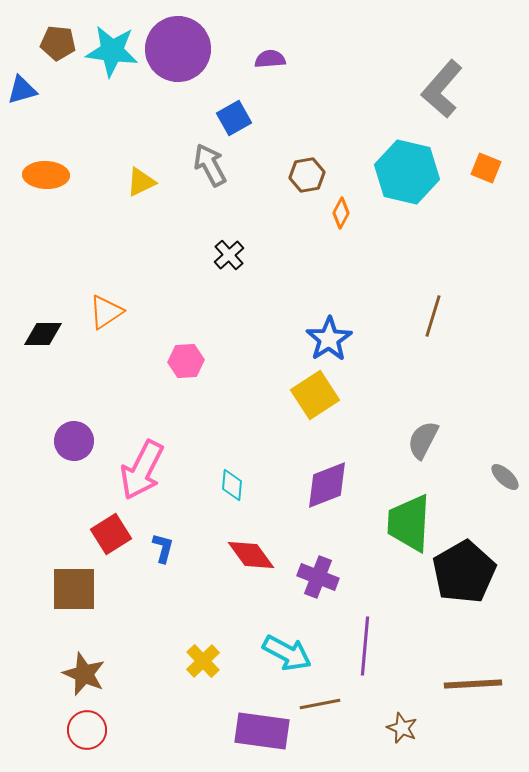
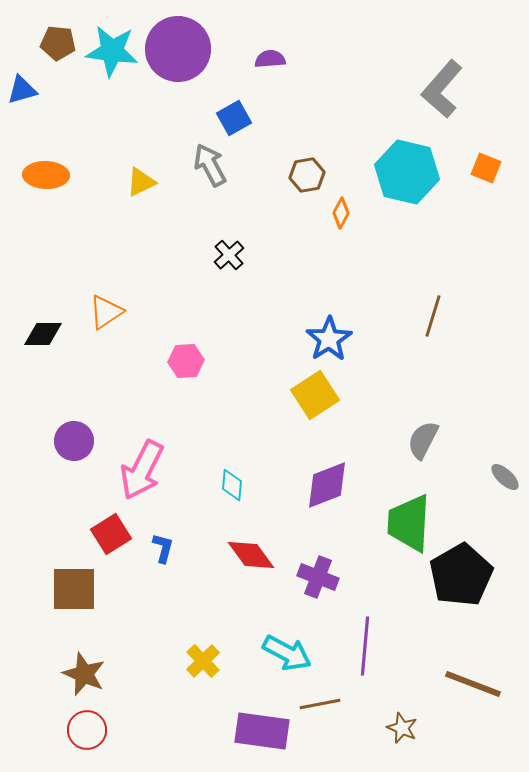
black pentagon at (464, 572): moved 3 px left, 3 px down
brown line at (473, 684): rotated 24 degrees clockwise
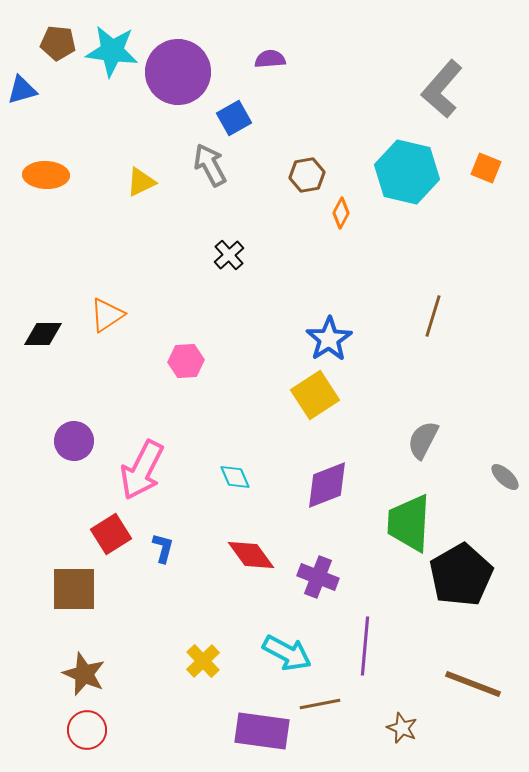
purple circle at (178, 49): moved 23 px down
orange triangle at (106, 312): moved 1 px right, 3 px down
cyan diamond at (232, 485): moved 3 px right, 8 px up; rotated 28 degrees counterclockwise
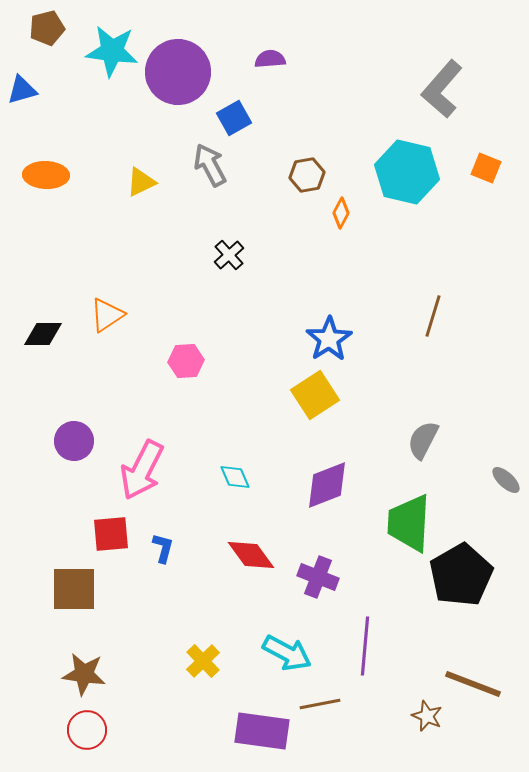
brown pentagon at (58, 43): moved 11 px left, 15 px up; rotated 20 degrees counterclockwise
gray ellipse at (505, 477): moved 1 px right, 3 px down
red square at (111, 534): rotated 27 degrees clockwise
brown star at (84, 674): rotated 15 degrees counterclockwise
brown star at (402, 728): moved 25 px right, 12 px up
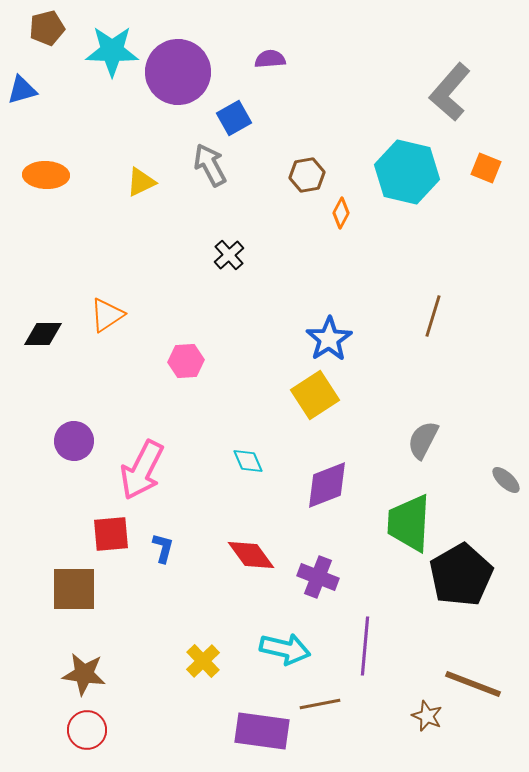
cyan star at (112, 51): rotated 6 degrees counterclockwise
gray L-shape at (442, 89): moved 8 px right, 3 px down
cyan diamond at (235, 477): moved 13 px right, 16 px up
cyan arrow at (287, 653): moved 2 px left, 4 px up; rotated 15 degrees counterclockwise
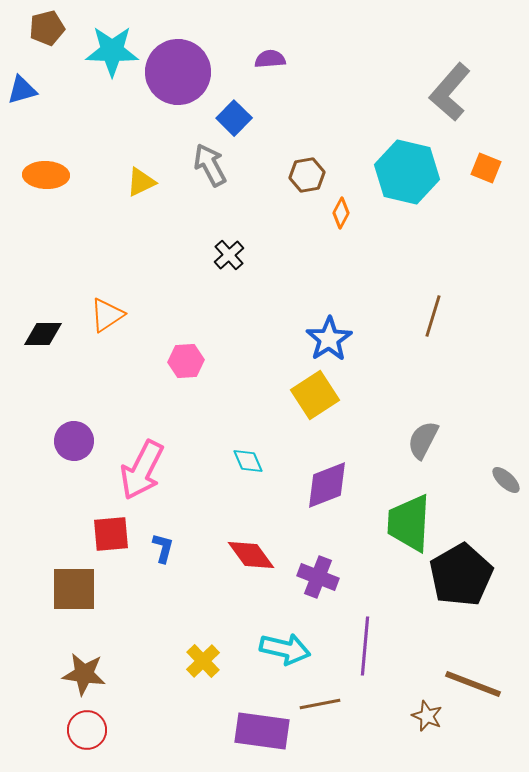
blue square at (234, 118): rotated 16 degrees counterclockwise
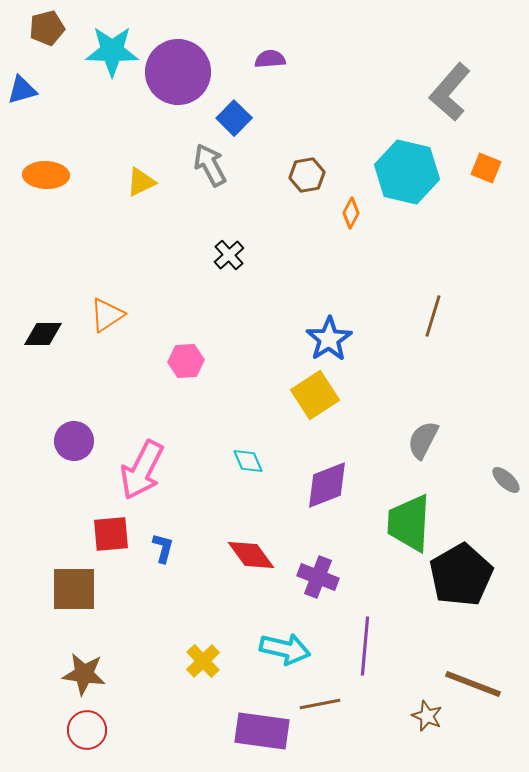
orange diamond at (341, 213): moved 10 px right
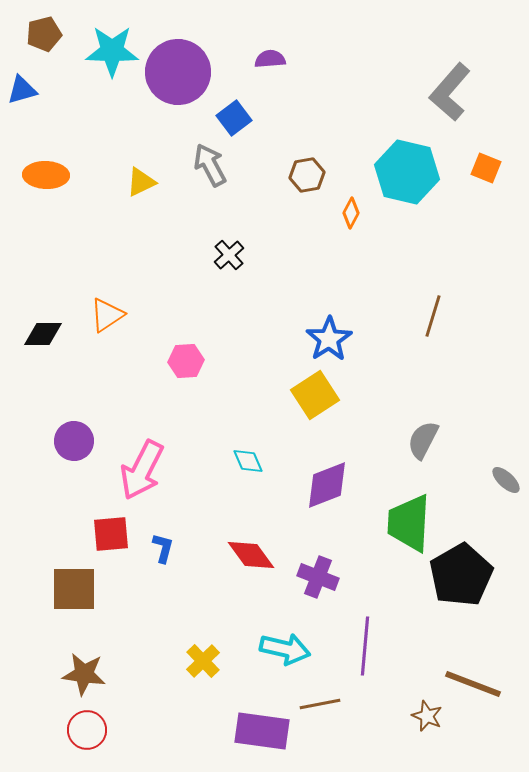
brown pentagon at (47, 28): moved 3 px left, 6 px down
blue square at (234, 118): rotated 8 degrees clockwise
